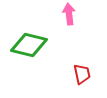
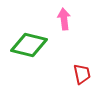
pink arrow: moved 5 px left, 5 px down
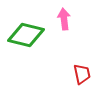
green diamond: moved 3 px left, 10 px up
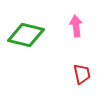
pink arrow: moved 12 px right, 7 px down
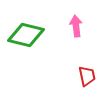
red trapezoid: moved 5 px right, 2 px down
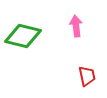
green diamond: moved 3 px left, 1 px down
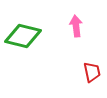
red trapezoid: moved 5 px right, 4 px up
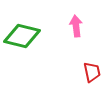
green diamond: moved 1 px left
